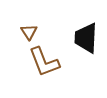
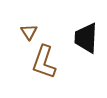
brown L-shape: rotated 40 degrees clockwise
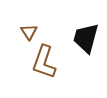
black trapezoid: rotated 12 degrees clockwise
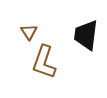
black trapezoid: moved 3 px up; rotated 8 degrees counterclockwise
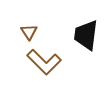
brown L-shape: rotated 64 degrees counterclockwise
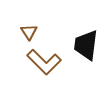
black trapezoid: moved 10 px down
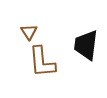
brown L-shape: moved 2 px left; rotated 40 degrees clockwise
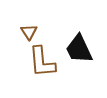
black trapezoid: moved 7 px left, 4 px down; rotated 32 degrees counterclockwise
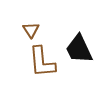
brown triangle: moved 2 px right, 2 px up
